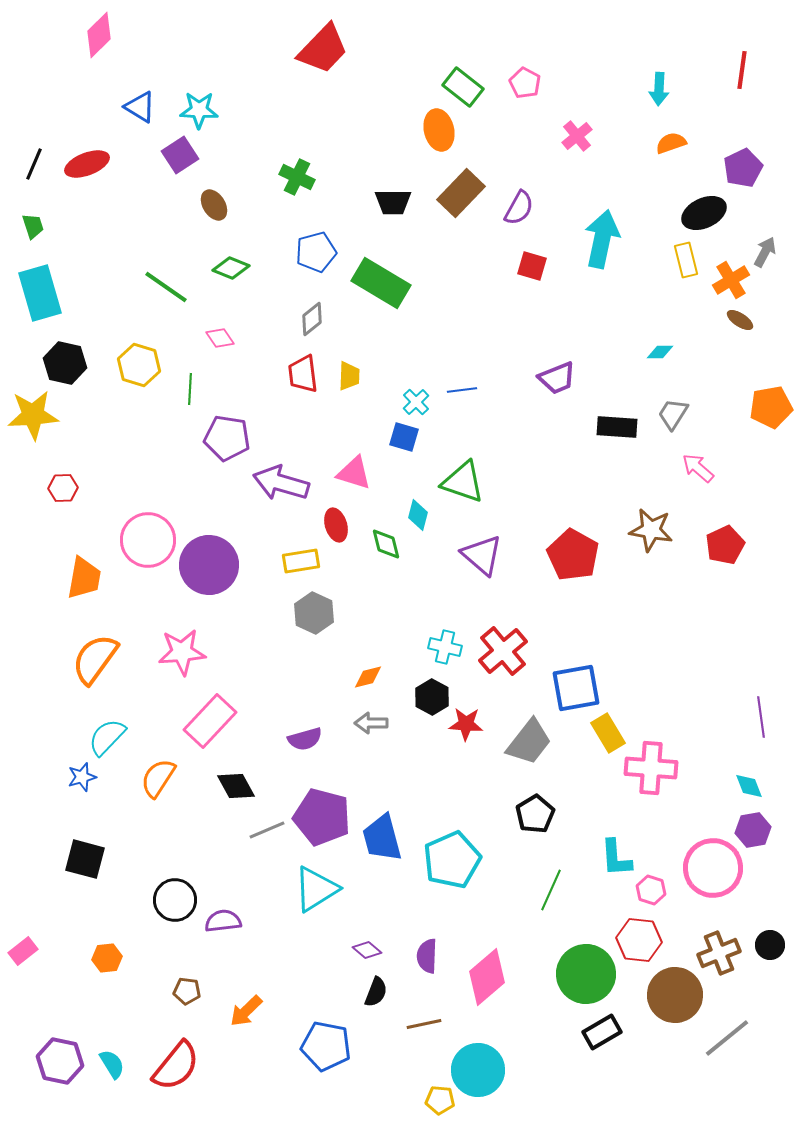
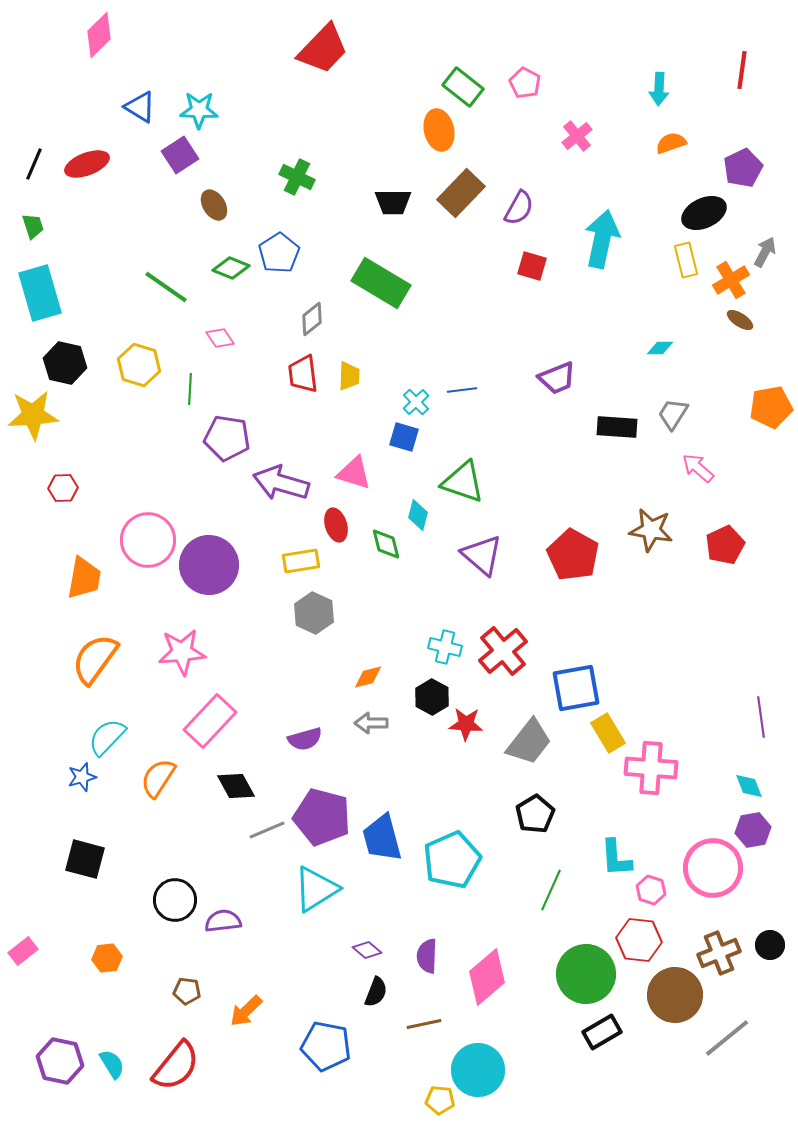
blue pentagon at (316, 252): moved 37 px left, 1 px down; rotated 18 degrees counterclockwise
cyan diamond at (660, 352): moved 4 px up
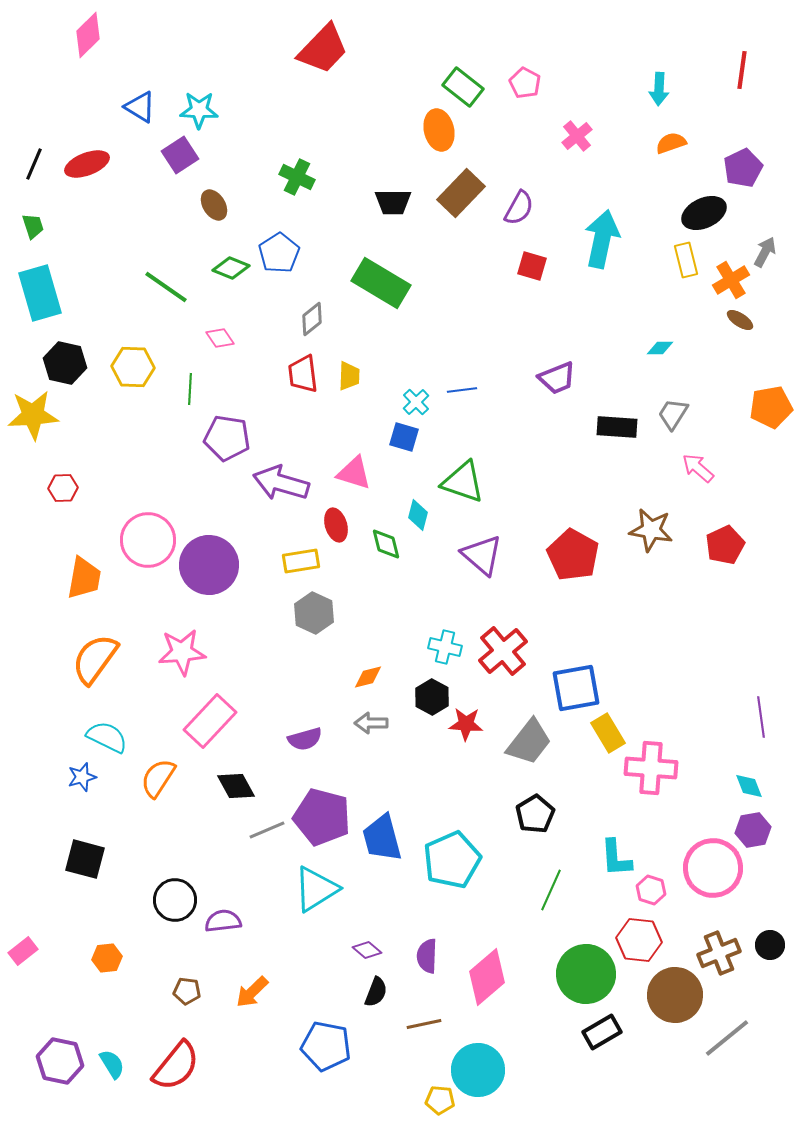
pink diamond at (99, 35): moved 11 px left
yellow hexagon at (139, 365): moved 6 px left, 2 px down; rotated 15 degrees counterclockwise
cyan semicircle at (107, 737): rotated 72 degrees clockwise
orange arrow at (246, 1011): moved 6 px right, 19 px up
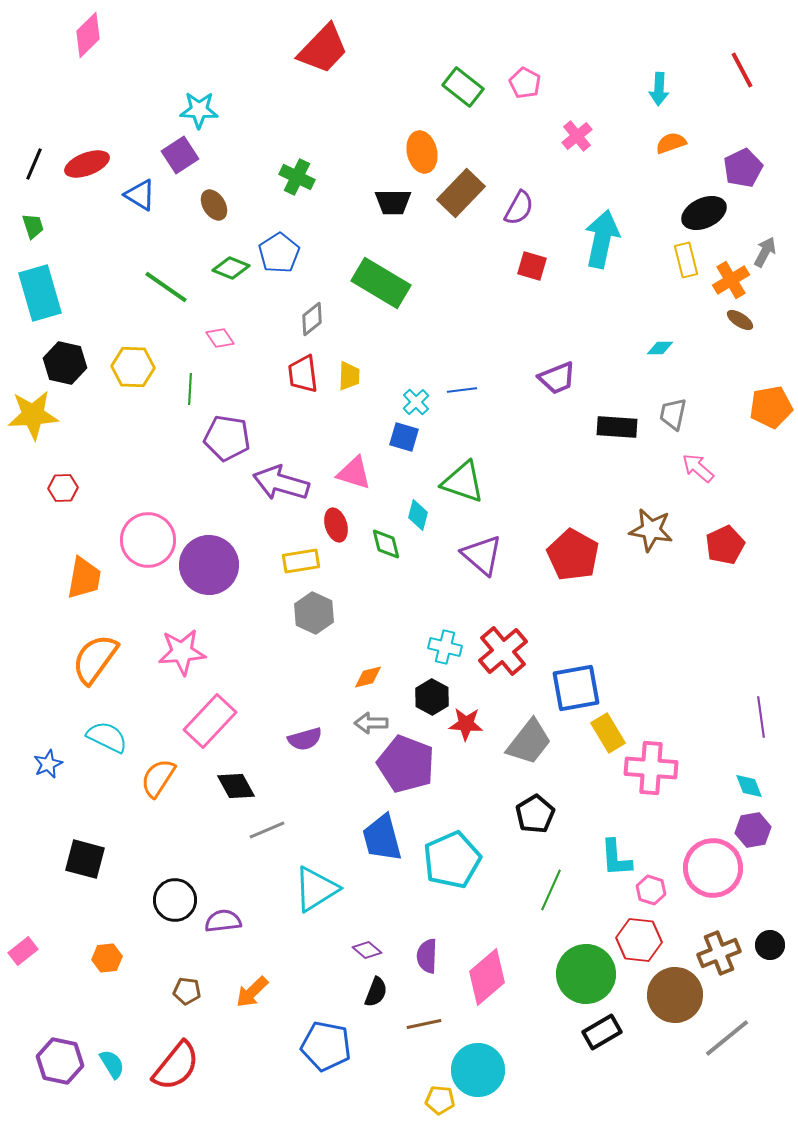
red line at (742, 70): rotated 36 degrees counterclockwise
blue triangle at (140, 107): moved 88 px down
orange ellipse at (439, 130): moved 17 px left, 22 px down
gray trapezoid at (673, 414): rotated 20 degrees counterclockwise
blue star at (82, 777): moved 34 px left, 13 px up; rotated 8 degrees counterclockwise
purple pentagon at (322, 817): moved 84 px right, 53 px up; rotated 6 degrees clockwise
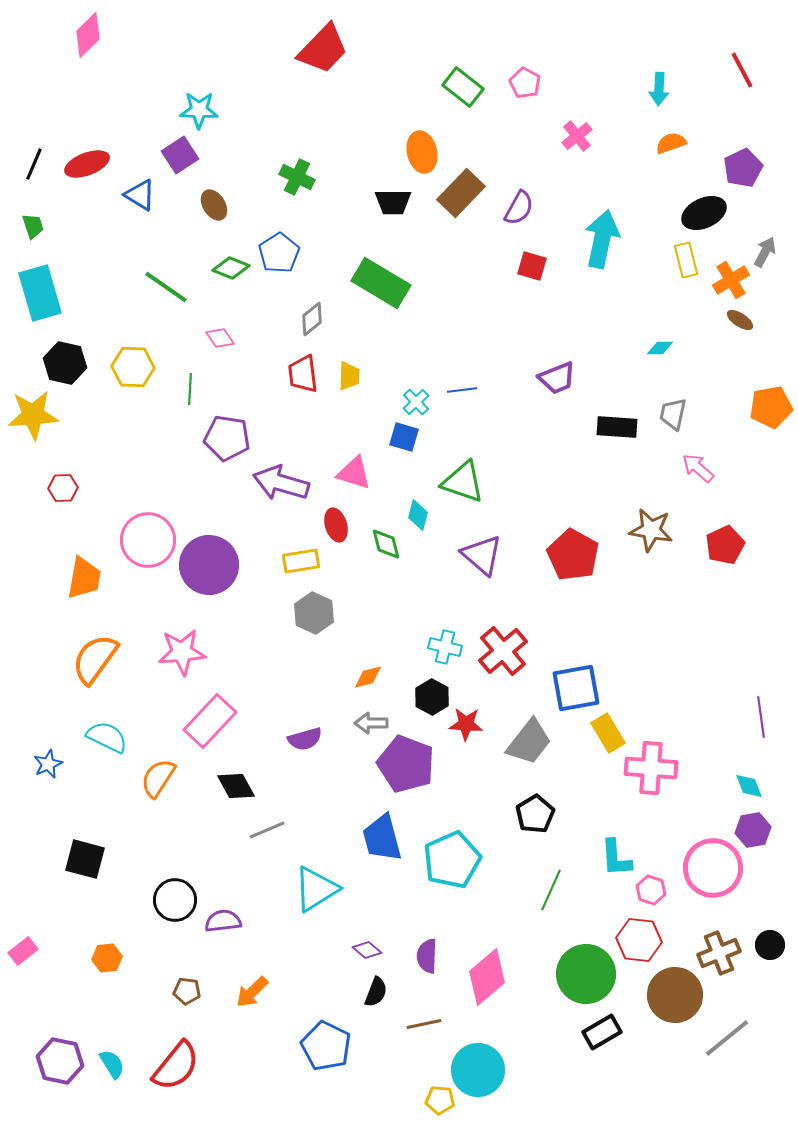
blue pentagon at (326, 1046): rotated 15 degrees clockwise
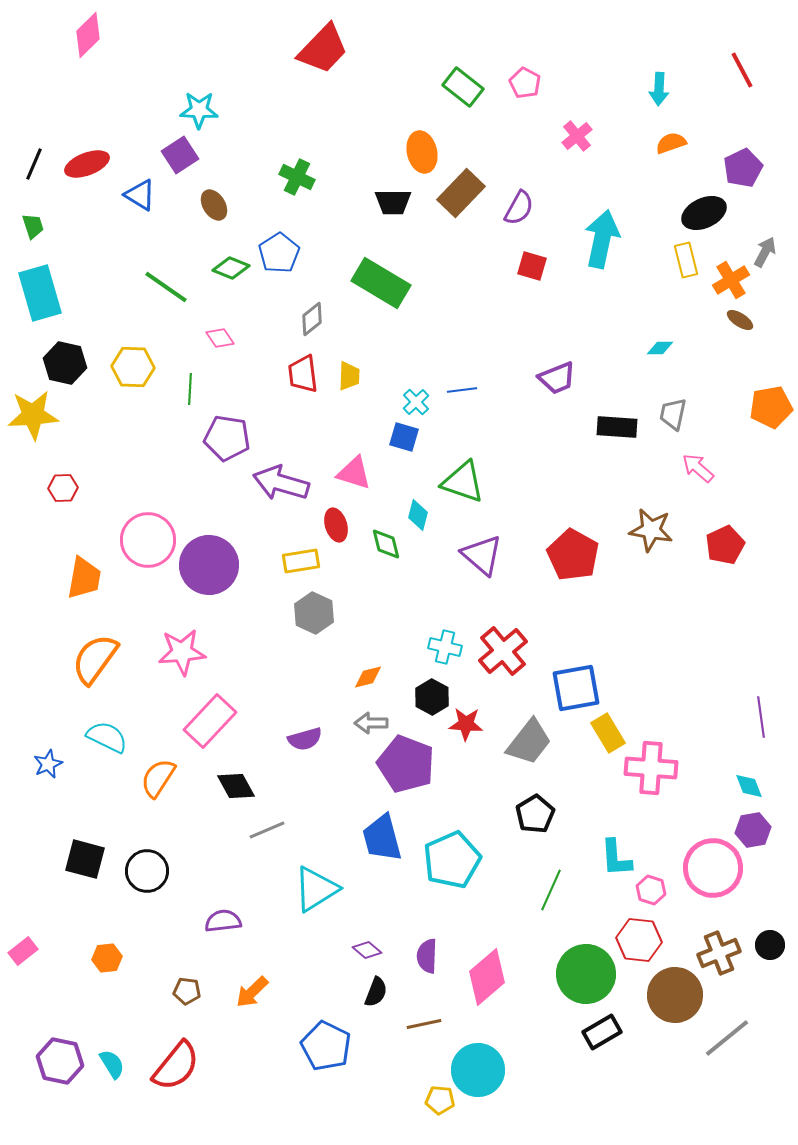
black circle at (175, 900): moved 28 px left, 29 px up
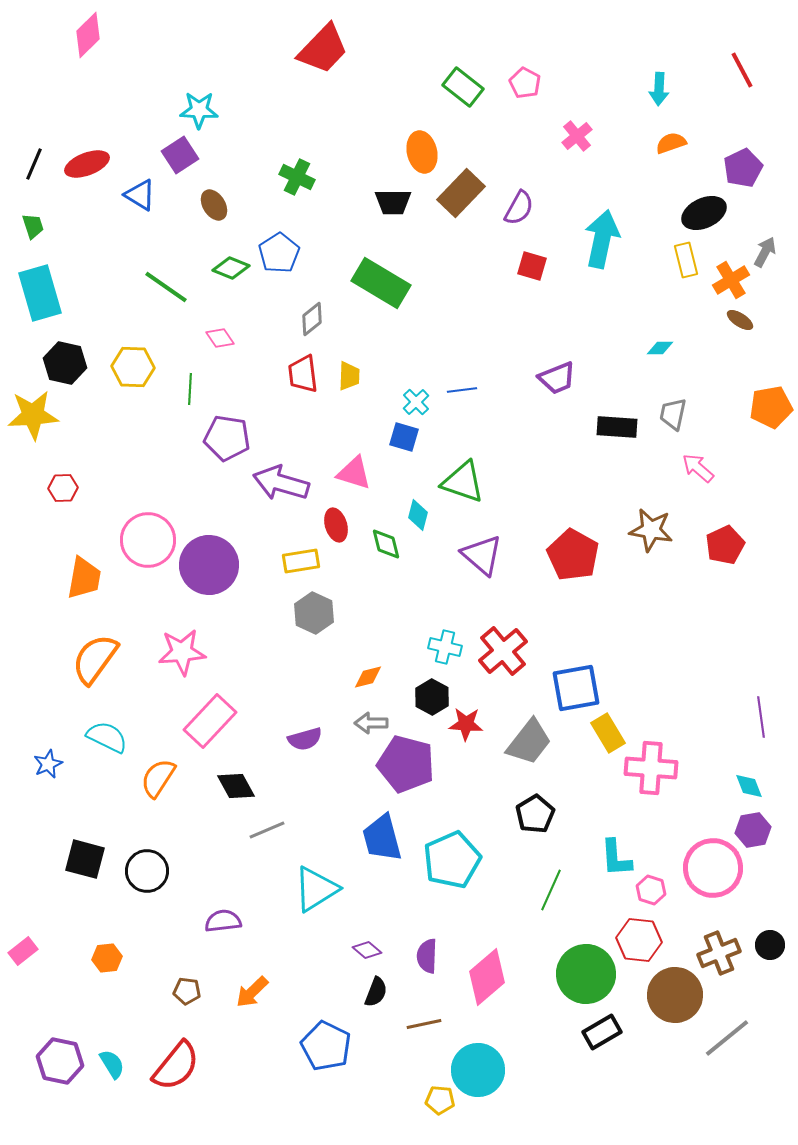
purple pentagon at (406, 764): rotated 6 degrees counterclockwise
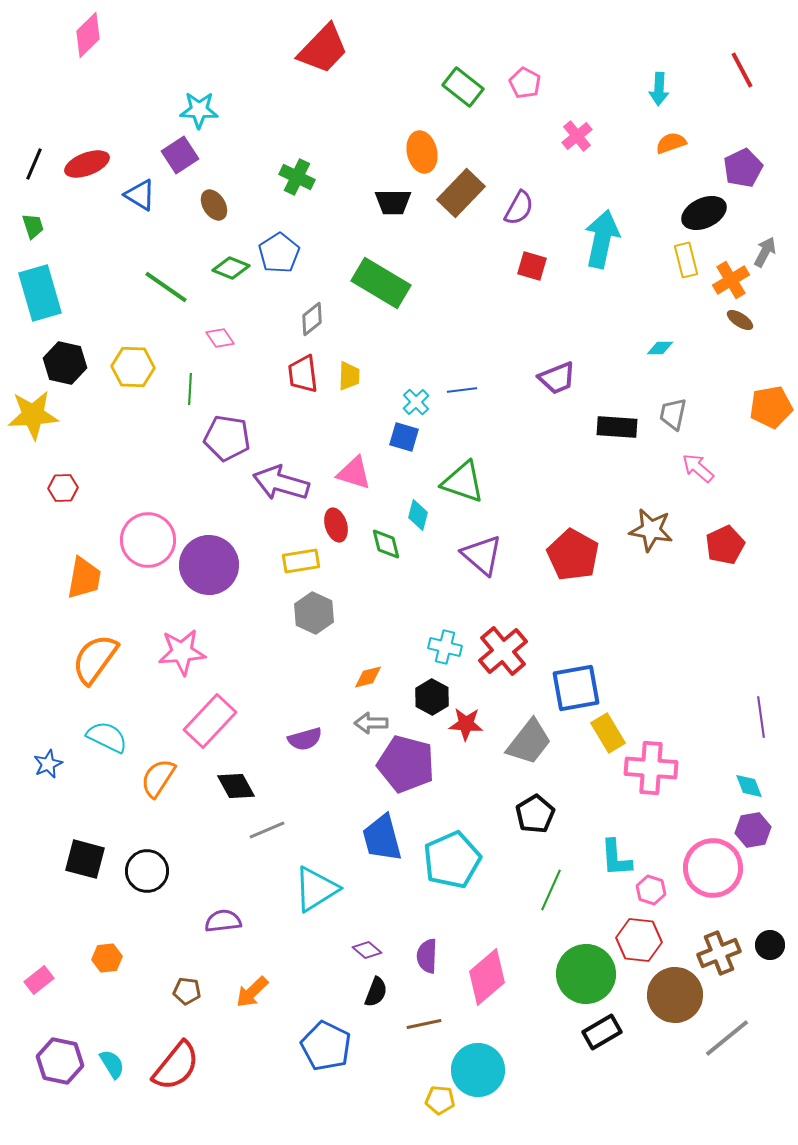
pink rectangle at (23, 951): moved 16 px right, 29 px down
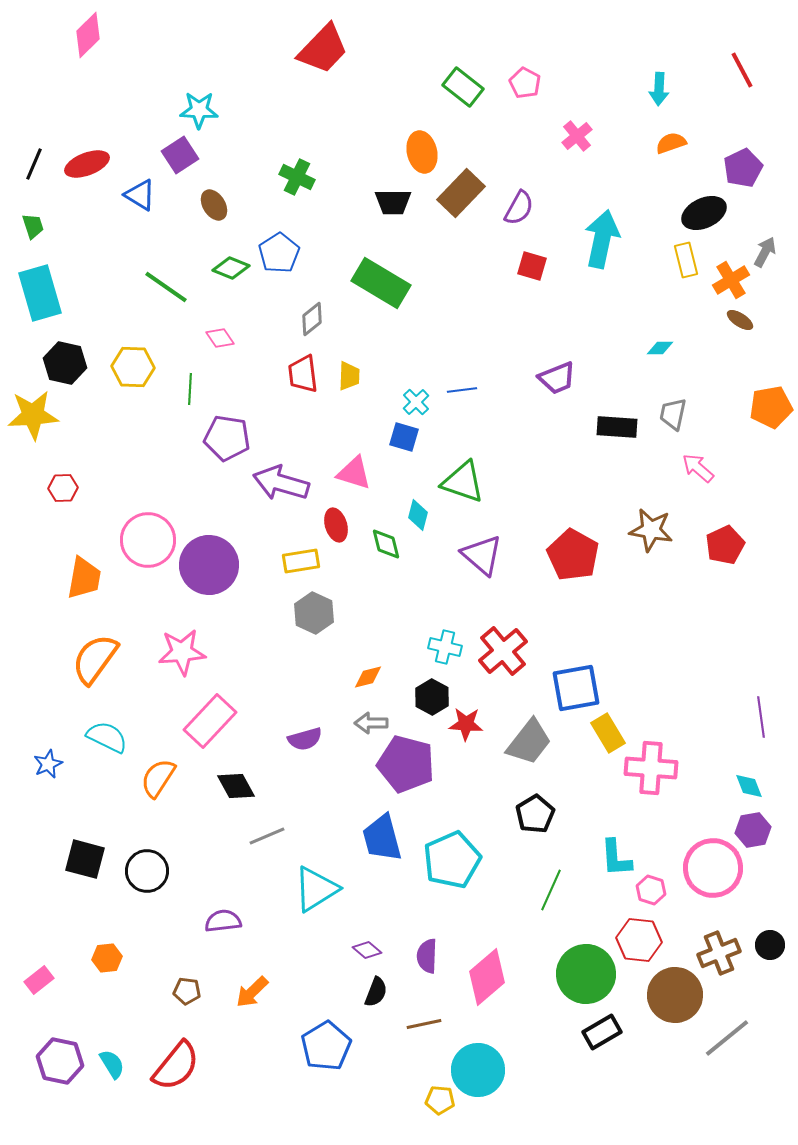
gray line at (267, 830): moved 6 px down
blue pentagon at (326, 1046): rotated 15 degrees clockwise
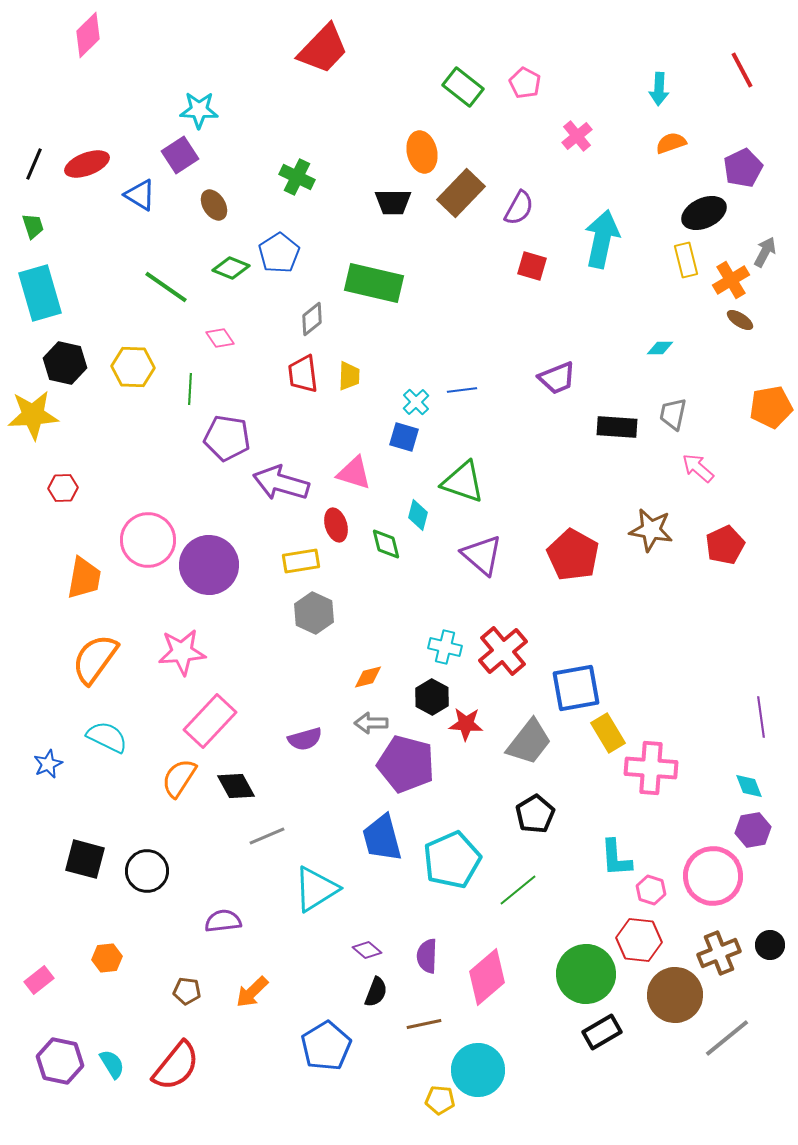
green rectangle at (381, 283): moved 7 px left; rotated 18 degrees counterclockwise
orange semicircle at (158, 778): moved 21 px right
pink circle at (713, 868): moved 8 px down
green line at (551, 890): moved 33 px left; rotated 27 degrees clockwise
